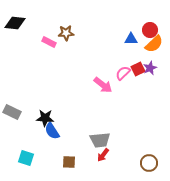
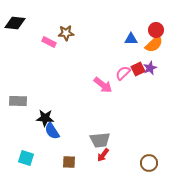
red circle: moved 6 px right
gray rectangle: moved 6 px right, 11 px up; rotated 24 degrees counterclockwise
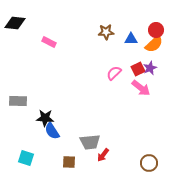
brown star: moved 40 px right, 1 px up
pink semicircle: moved 9 px left
pink arrow: moved 38 px right, 3 px down
gray trapezoid: moved 10 px left, 2 px down
